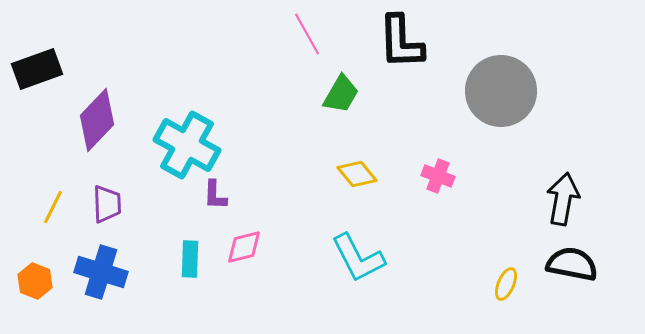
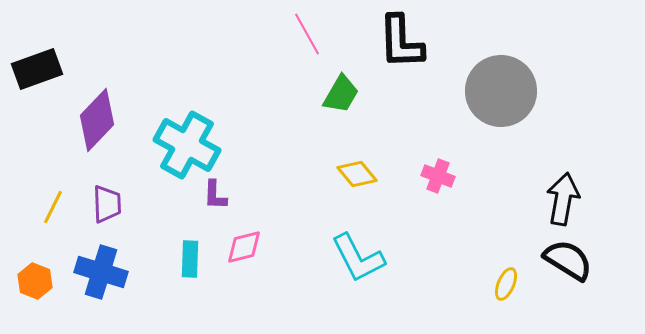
black semicircle: moved 4 px left, 4 px up; rotated 21 degrees clockwise
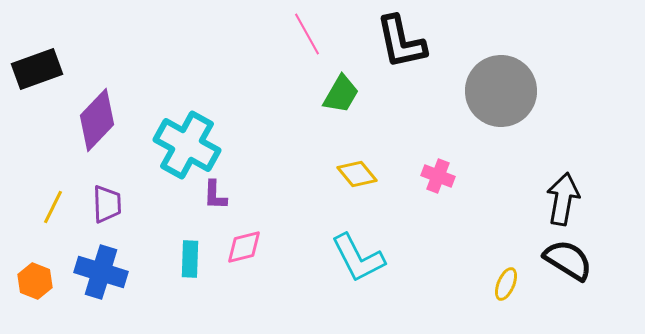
black L-shape: rotated 10 degrees counterclockwise
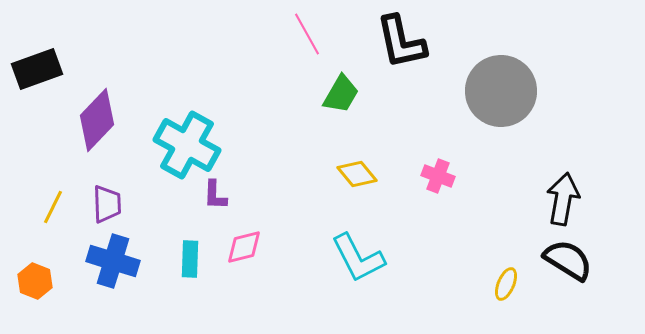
blue cross: moved 12 px right, 11 px up
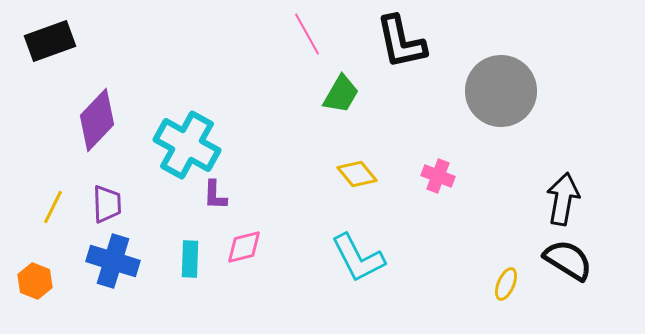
black rectangle: moved 13 px right, 28 px up
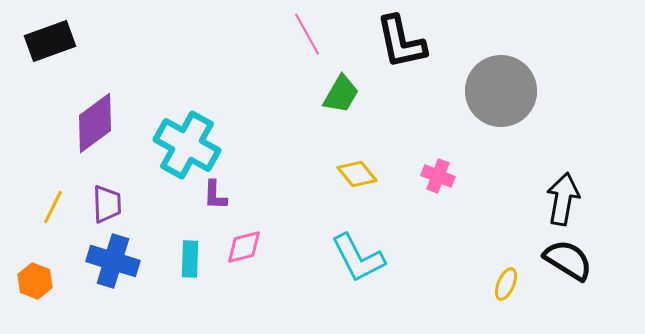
purple diamond: moved 2 px left, 3 px down; rotated 10 degrees clockwise
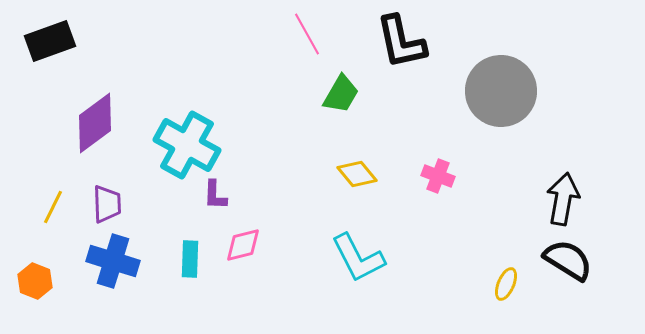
pink diamond: moved 1 px left, 2 px up
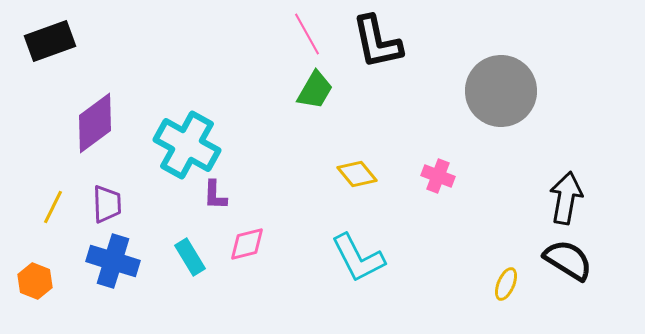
black L-shape: moved 24 px left
green trapezoid: moved 26 px left, 4 px up
black arrow: moved 3 px right, 1 px up
pink diamond: moved 4 px right, 1 px up
cyan rectangle: moved 2 px up; rotated 33 degrees counterclockwise
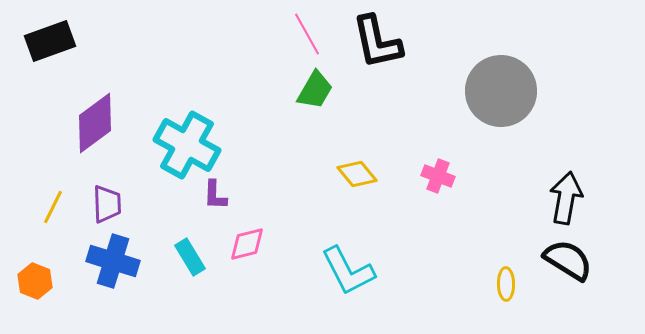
cyan L-shape: moved 10 px left, 13 px down
yellow ellipse: rotated 24 degrees counterclockwise
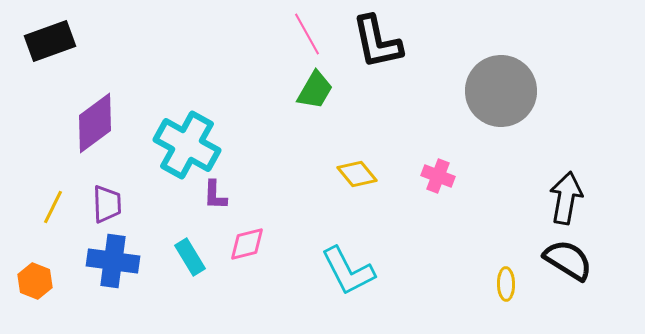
blue cross: rotated 9 degrees counterclockwise
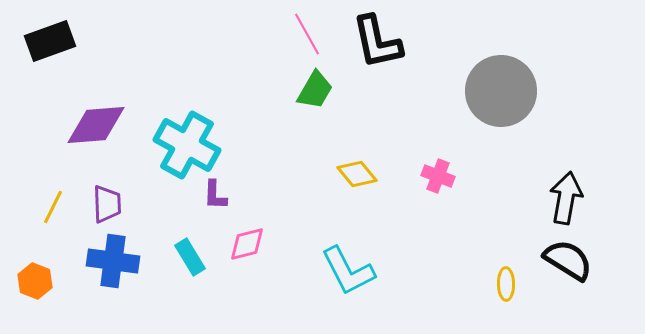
purple diamond: moved 1 px right, 2 px down; rotated 32 degrees clockwise
